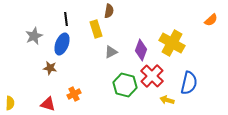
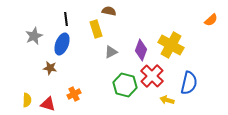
brown semicircle: rotated 88 degrees counterclockwise
yellow cross: moved 1 px left, 2 px down
yellow semicircle: moved 17 px right, 3 px up
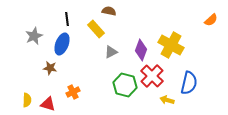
black line: moved 1 px right
yellow rectangle: rotated 24 degrees counterclockwise
orange cross: moved 1 px left, 2 px up
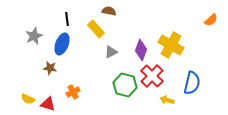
blue semicircle: moved 3 px right
yellow semicircle: moved 1 px right, 1 px up; rotated 112 degrees clockwise
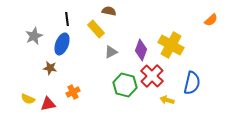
red triangle: rotated 28 degrees counterclockwise
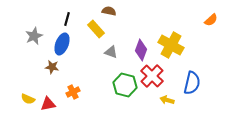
black line: rotated 24 degrees clockwise
gray triangle: rotated 48 degrees clockwise
brown star: moved 2 px right, 1 px up
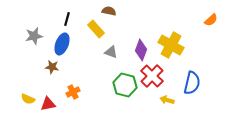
gray star: rotated 12 degrees clockwise
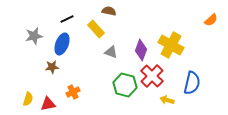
black line: rotated 48 degrees clockwise
brown star: rotated 16 degrees counterclockwise
yellow semicircle: rotated 96 degrees counterclockwise
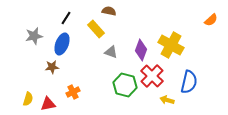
black line: moved 1 px left, 1 px up; rotated 32 degrees counterclockwise
blue semicircle: moved 3 px left, 1 px up
